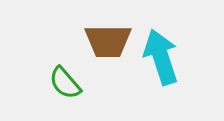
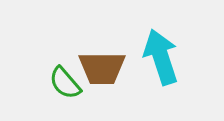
brown trapezoid: moved 6 px left, 27 px down
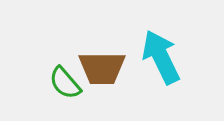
cyan arrow: rotated 8 degrees counterclockwise
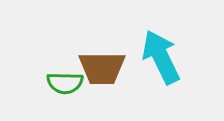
green semicircle: rotated 48 degrees counterclockwise
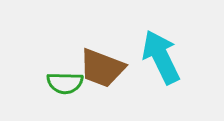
brown trapezoid: rotated 21 degrees clockwise
